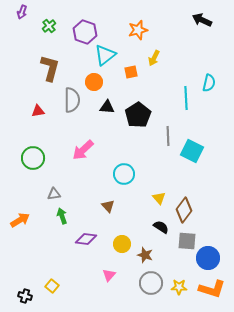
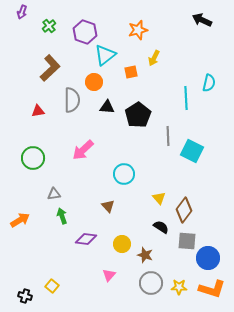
brown L-shape: rotated 32 degrees clockwise
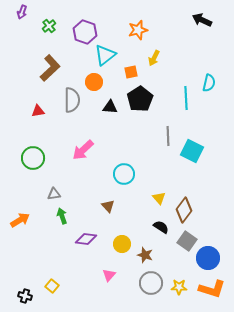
black triangle: moved 3 px right
black pentagon: moved 2 px right, 16 px up
gray square: rotated 30 degrees clockwise
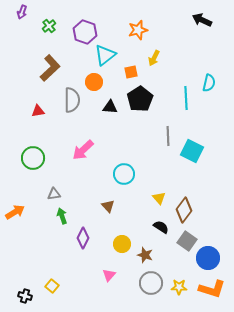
orange arrow: moved 5 px left, 8 px up
purple diamond: moved 3 px left, 1 px up; rotated 70 degrees counterclockwise
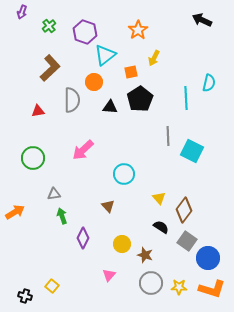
orange star: rotated 18 degrees counterclockwise
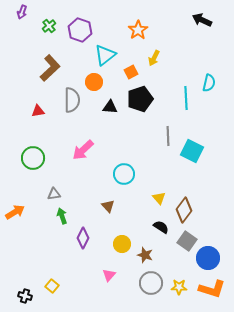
purple hexagon: moved 5 px left, 2 px up
orange square: rotated 16 degrees counterclockwise
black pentagon: rotated 15 degrees clockwise
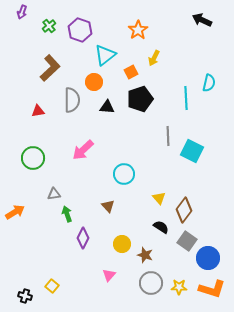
black triangle: moved 3 px left
green arrow: moved 5 px right, 2 px up
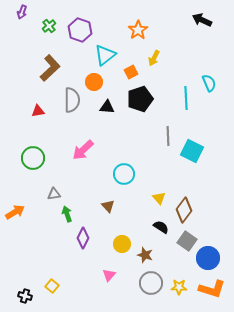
cyan semicircle: rotated 36 degrees counterclockwise
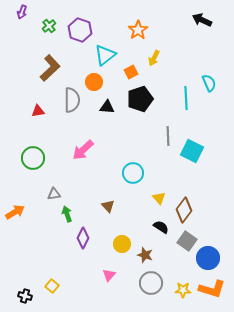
cyan circle: moved 9 px right, 1 px up
yellow star: moved 4 px right, 3 px down
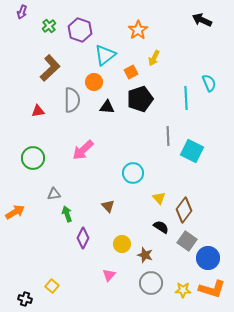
black cross: moved 3 px down
